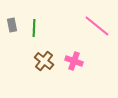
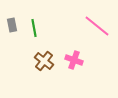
green line: rotated 12 degrees counterclockwise
pink cross: moved 1 px up
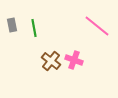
brown cross: moved 7 px right
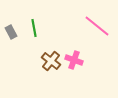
gray rectangle: moved 1 px left, 7 px down; rotated 16 degrees counterclockwise
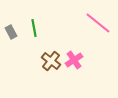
pink line: moved 1 px right, 3 px up
pink cross: rotated 36 degrees clockwise
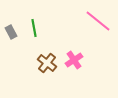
pink line: moved 2 px up
brown cross: moved 4 px left, 2 px down
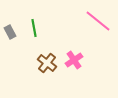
gray rectangle: moved 1 px left
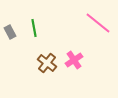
pink line: moved 2 px down
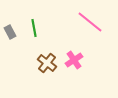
pink line: moved 8 px left, 1 px up
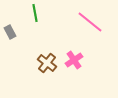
green line: moved 1 px right, 15 px up
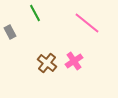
green line: rotated 18 degrees counterclockwise
pink line: moved 3 px left, 1 px down
pink cross: moved 1 px down
